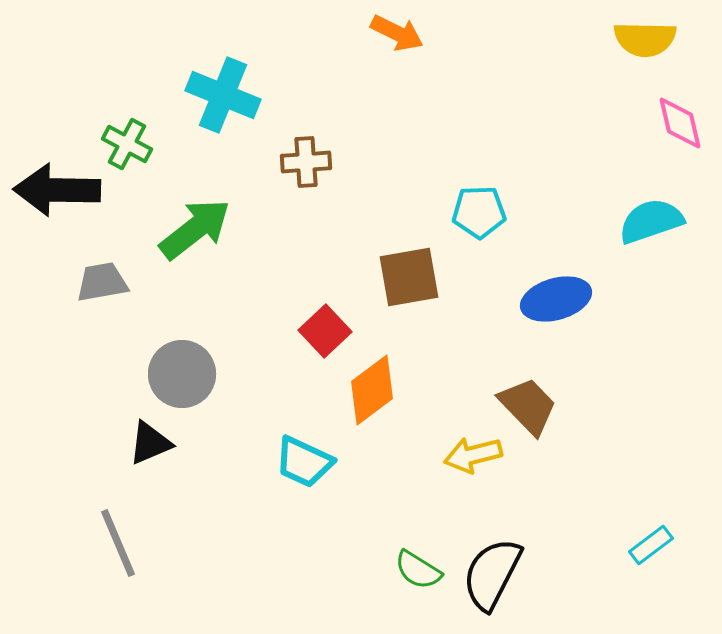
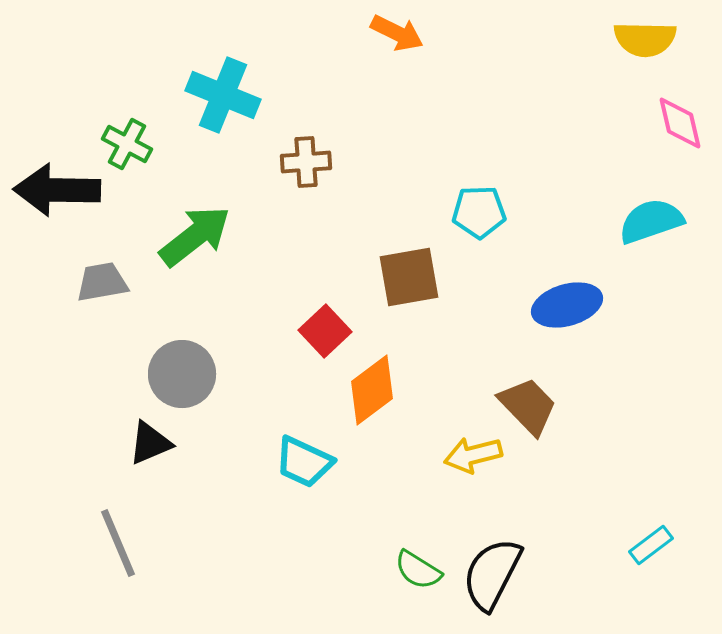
green arrow: moved 7 px down
blue ellipse: moved 11 px right, 6 px down
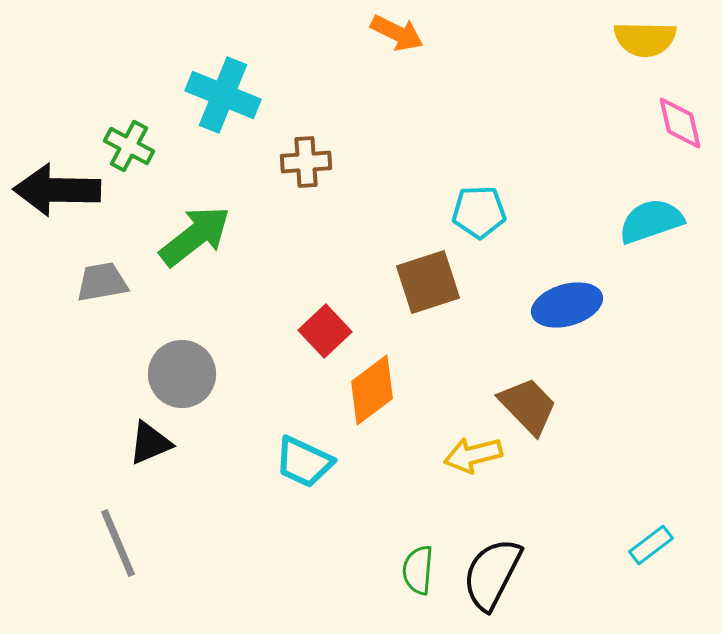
green cross: moved 2 px right, 2 px down
brown square: moved 19 px right, 5 px down; rotated 8 degrees counterclockwise
green semicircle: rotated 63 degrees clockwise
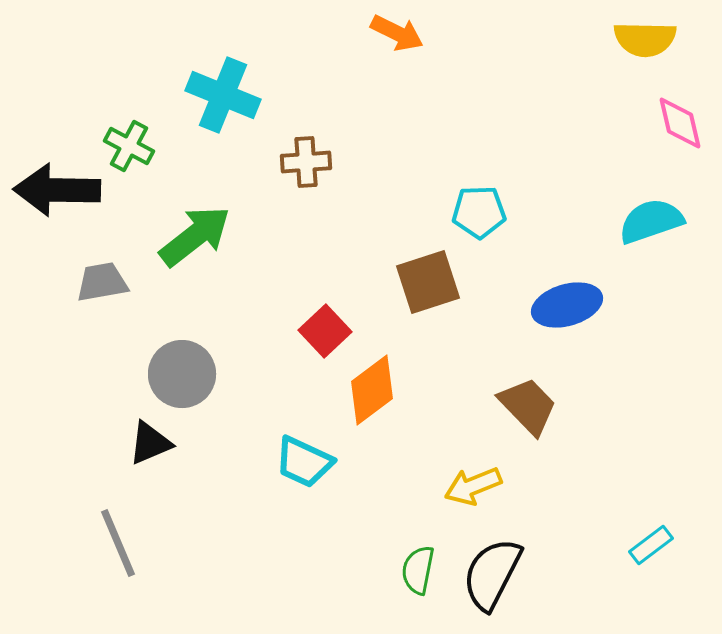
yellow arrow: moved 31 px down; rotated 8 degrees counterclockwise
green semicircle: rotated 6 degrees clockwise
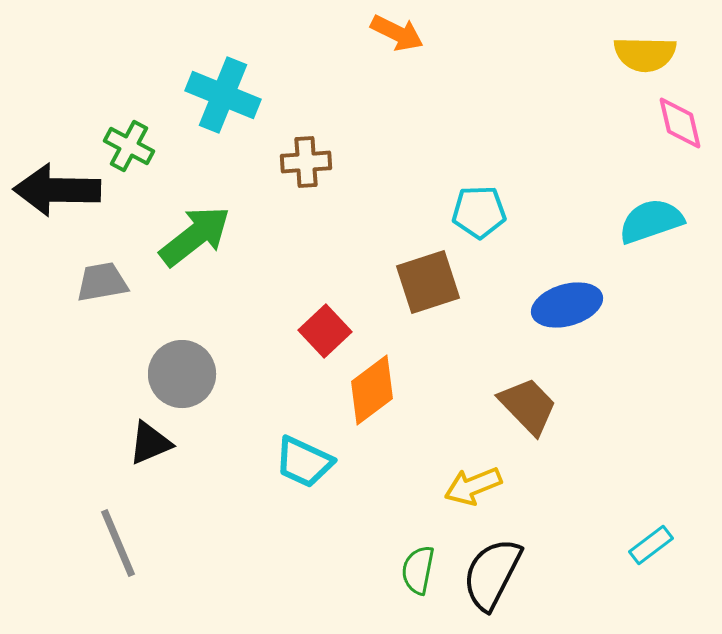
yellow semicircle: moved 15 px down
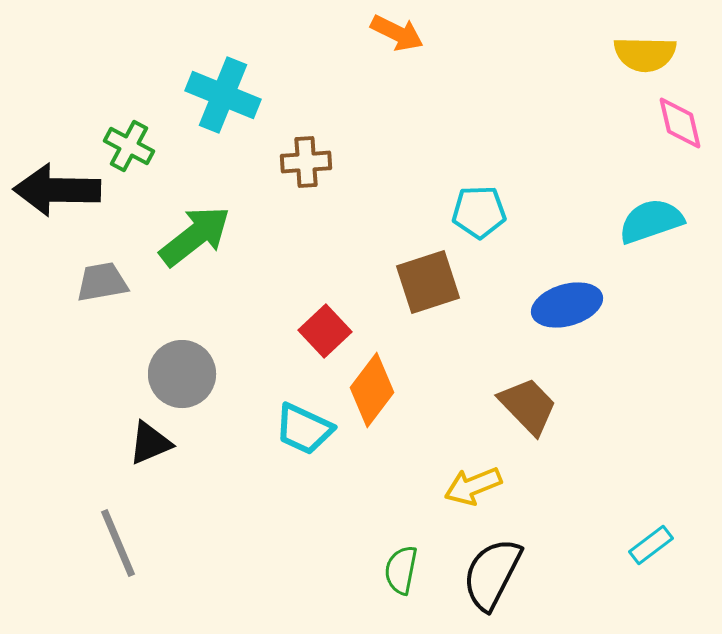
orange diamond: rotated 16 degrees counterclockwise
cyan trapezoid: moved 33 px up
green semicircle: moved 17 px left
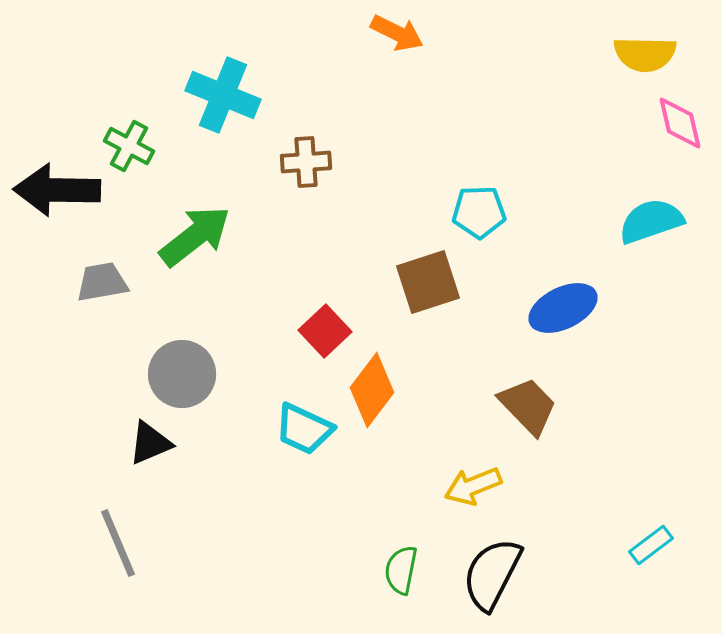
blue ellipse: moved 4 px left, 3 px down; rotated 10 degrees counterclockwise
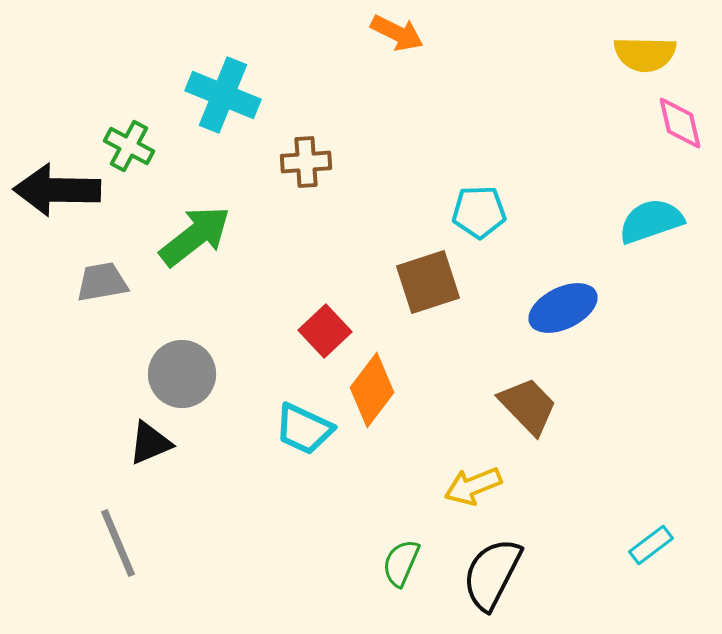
green semicircle: moved 7 px up; rotated 12 degrees clockwise
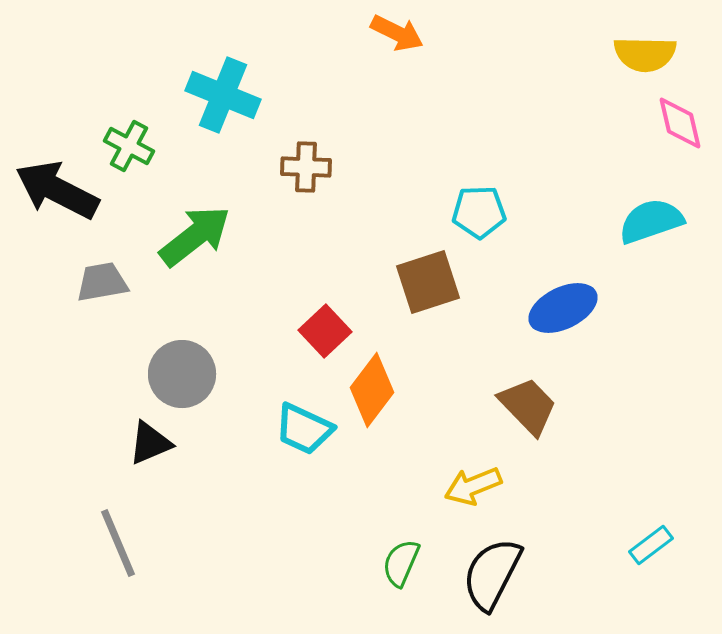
brown cross: moved 5 px down; rotated 6 degrees clockwise
black arrow: rotated 26 degrees clockwise
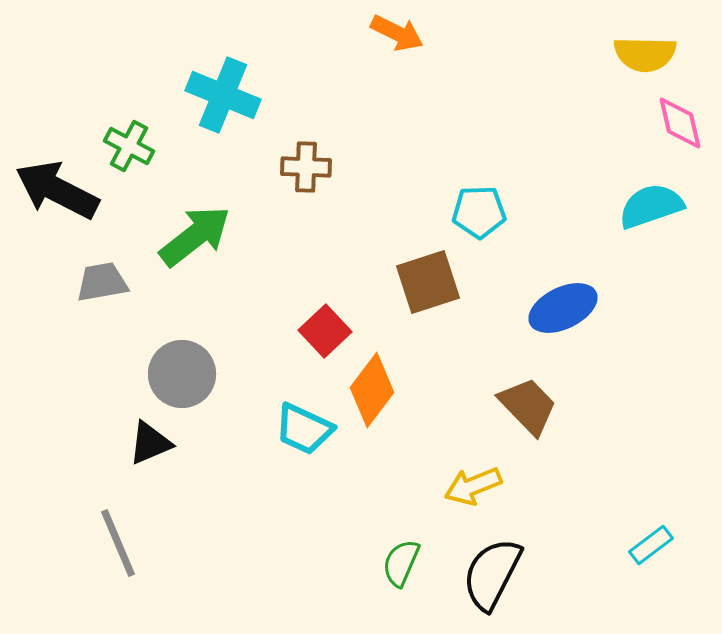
cyan semicircle: moved 15 px up
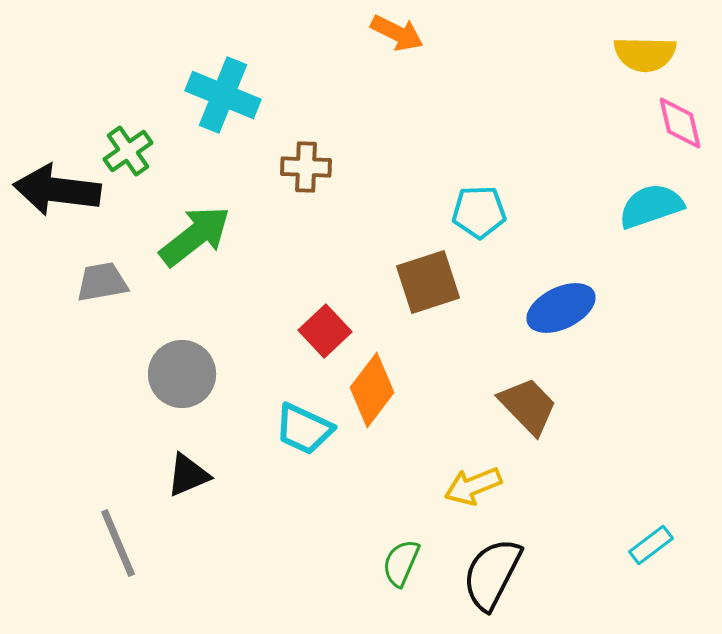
green cross: moved 1 px left, 5 px down; rotated 27 degrees clockwise
black arrow: rotated 20 degrees counterclockwise
blue ellipse: moved 2 px left
black triangle: moved 38 px right, 32 px down
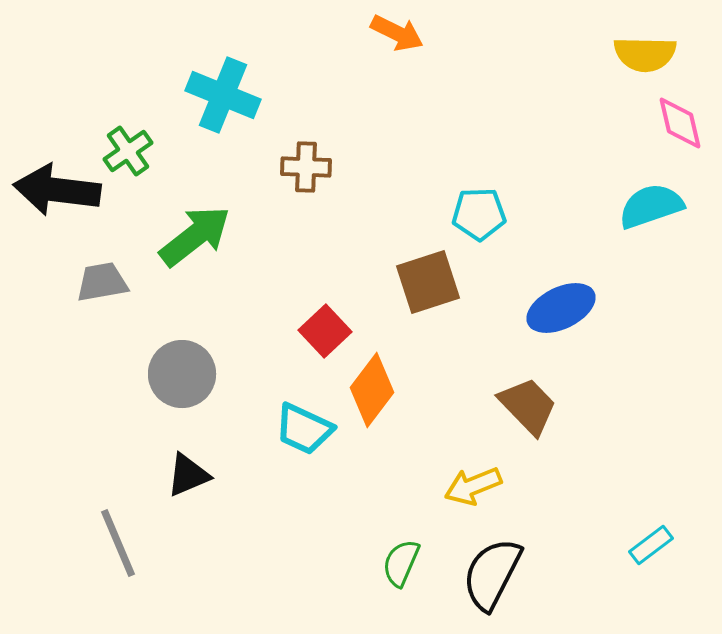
cyan pentagon: moved 2 px down
